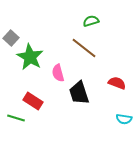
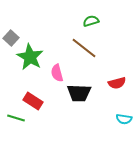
pink semicircle: moved 1 px left
red semicircle: rotated 144 degrees clockwise
black trapezoid: rotated 70 degrees counterclockwise
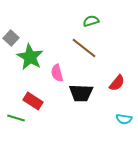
red semicircle: rotated 36 degrees counterclockwise
black trapezoid: moved 2 px right
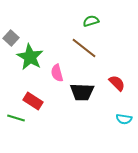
red semicircle: rotated 84 degrees counterclockwise
black trapezoid: moved 1 px right, 1 px up
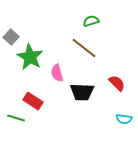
gray square: moved 1 px up
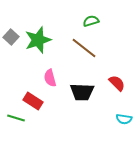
green star: moved 8 px right, 17 px up; rotated 24 degrees clockwise
pink semicircle: moved 7 px left, 5 px down
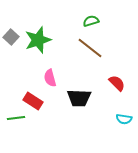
brown line: moved 6 px right
black trapezoid: moved 3 px left, 6 px down
green line: rotated 24 degrees counterclockwise
